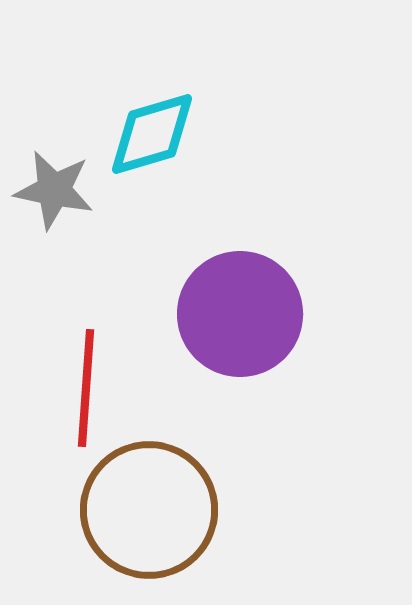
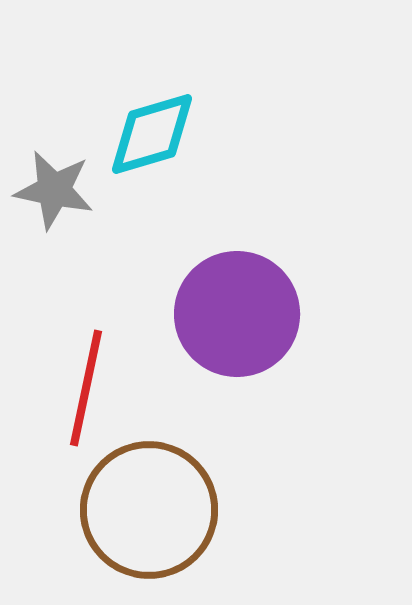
purple circle: moved 3 px left
red line: rotated 8 degrees clockwise
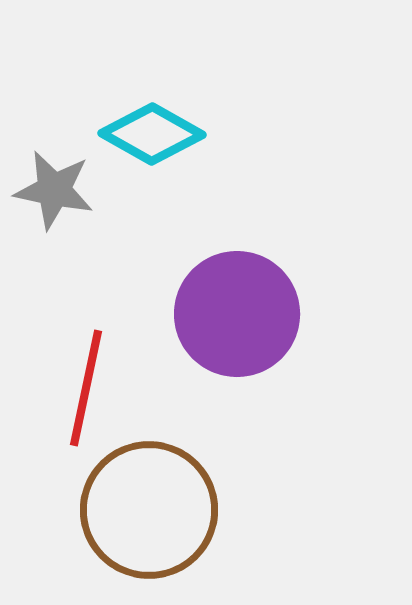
cyan diamond: rotated 46 degrees clockwise
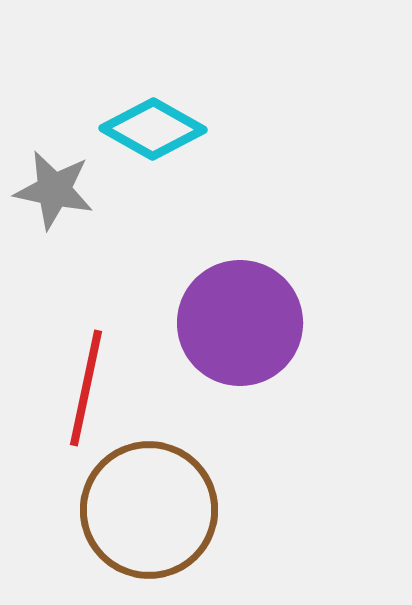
cyan diamond: moved 1 px right, 5 px up
purple circle: moved 3 px right, 9 px down
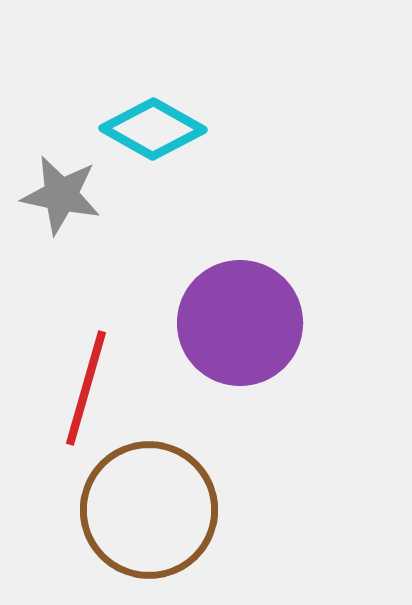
gray star: moved 7 px right, 5 px down
red line: rotated 4 degrees clockwise
